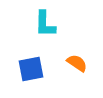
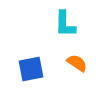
cyan L-shape: moved 20 px right
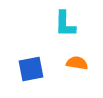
orange semicircle: rotated 25 degrees counterclockwise
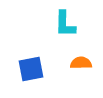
orange semicircle: moved 4 px right; rotated 10 degrees counterclockwise
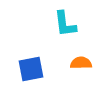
cyan L-shape: rotated 8 degrees counterclockwise
